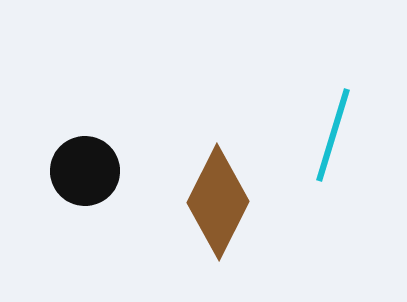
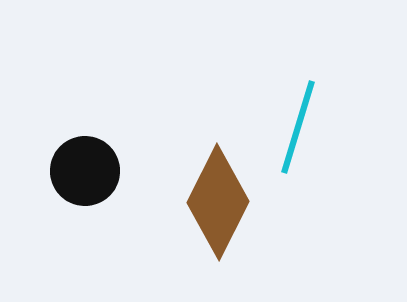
cyan line: moved 35 px left, 8 px up
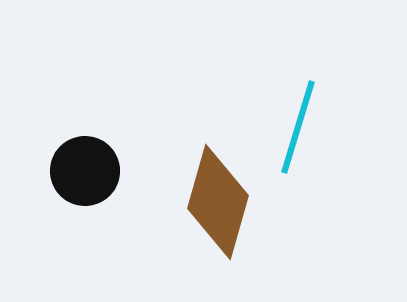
brown diamond: rotated 11 degrees counterclockwise
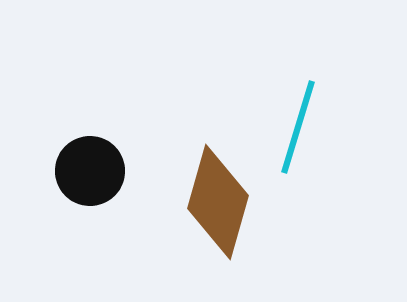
black circle: moved 5 px right
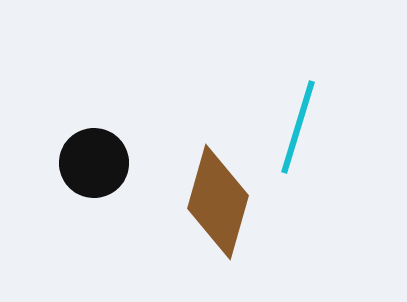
black circle: moved 4 px right, 8 px up
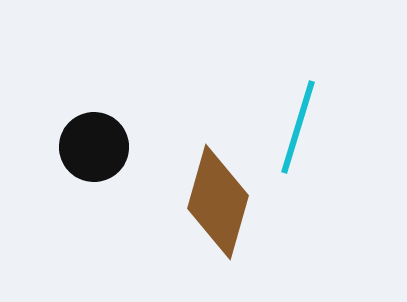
black circle: moved 16 px up
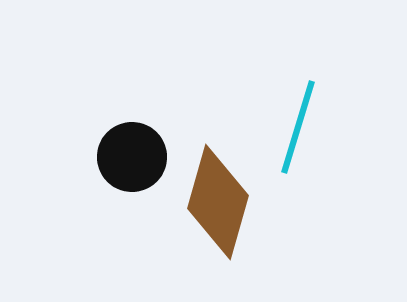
black circle: moved 38 px right, 10 px down
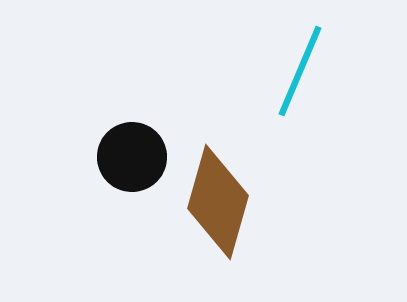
cyan line: moved 2 px right, 56 px up; rotated 6 degrees clockwise
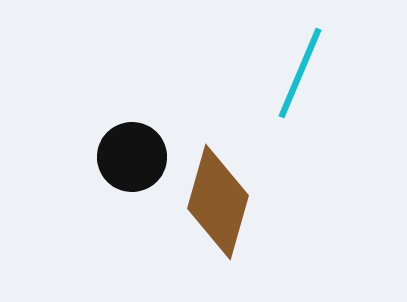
cyan line: moved 2 px down
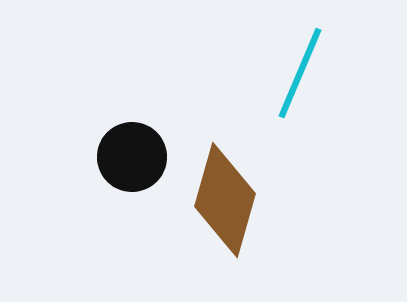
brown diamond: moved 7 px right, 2 px up
